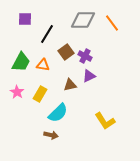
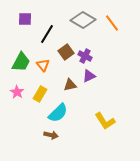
gray diamond: rotated 30 degrees clockwise
orange triangle: rotated 40 degrees clockwise
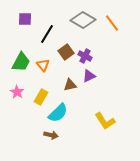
yellow rectangle: moved 1 px right, 3 px down
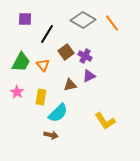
yellow rectangle: rotated 21 degrees counterclockwise
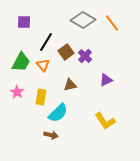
purple square: moved 1 px left, 3 px down
black line: moved 1 px left, 8 px down
purple cross: rotated 16 degrees clockwise
purple triangle: moved 17 px right, 4 px down
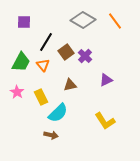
orange line: moved 3 px right, 2 px up
yellow rectangle: rotated 35 degrees counterclockwise
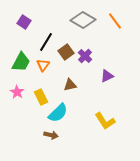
purple square: rotated 32 degrees clockwise
orange triangle: rotated 16 degrees clockwise
purple triangle: moved 1 px right, 4 px up
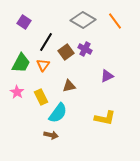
purple cross: moved 7 px up; rotated 16 degrees counterclockwise
green trapezoid: moved 1 px down
brown triangle: moved 1 px left, 1 px down
cyan semicircle: rotated 10 degrees counterclockwise
yellow L-shape: moved 3 px up; rotated 45 degrees counterclockwise
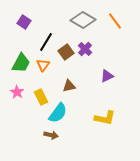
purple cross: rotated 16 degrees clockwise
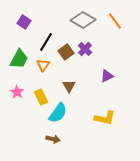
green trapezoid: moved 2 px left, 4 px up
brown triangle: rotated 48 degrees counterclockwise
brown arrow: moved 2 px right, 4 px down
